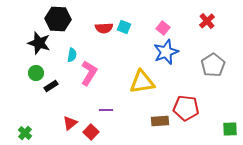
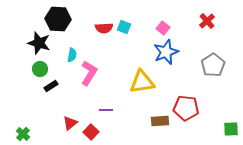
green circle: moved 4 px right, 4 px up
green square: moved 1 px right
green cross: moved 2 px left, 1 px down
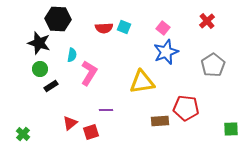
red square: rotated 28 degrees clockwise
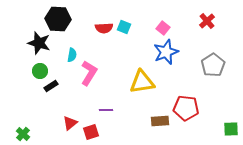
green circle: moved 2 px down
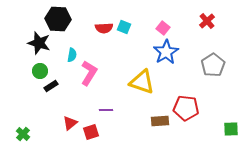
blue star: rotated 10 degrees counterclockwise
yellow triangle: rotated 28 degrees clockwise
